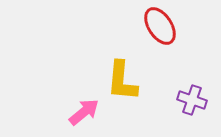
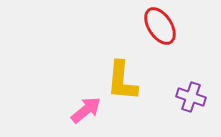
purple cross: moved 1 px left, 3 px up
pink arrow: moved 2 px right, 2 px up
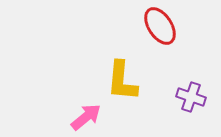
pink arrow: moved 7 px down
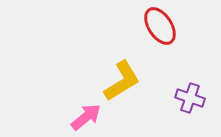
yellow L-shape: rotated 126 degrees counterclockwise
purple cross: moved 1 px left, 1 px down
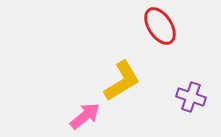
purple cross: moved 1 px right, 1 px up
pink arrow: moved 1 px left, 1 px up
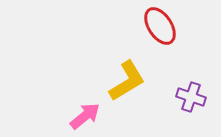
yellow L-shape: moved 5 px right
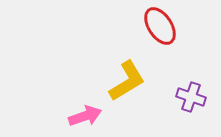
pink arrow: rotated 20 degrees clockwise
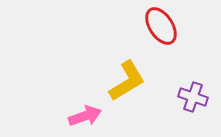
red ellipse: moved 1 px right
purple cross: moved 2 px right
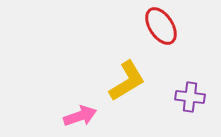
purple cross: moved 3 px left; rotated 12 degrees counterclockwise
pink arrow: moved 5 px left
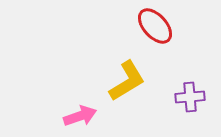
red ellipse: moved 6 px left; rotated 9 degrees counterclockwise
purple cross: rotated 12 degrees counterclockwise
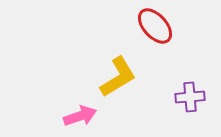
yellow L-shape: moved 9 px left, 4 px up
